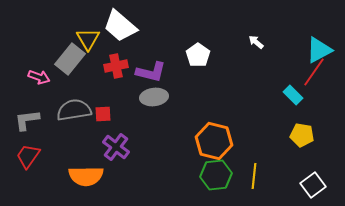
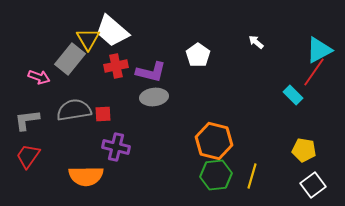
white trapezoid: moved 8 px left, 5 px down
yellow pentagon: moved 2 px right, 15 px down
purple cross: rotated 24 degrees counterclockwise
yellow line: moved 2 px left; rotated 10 degrees clockwise
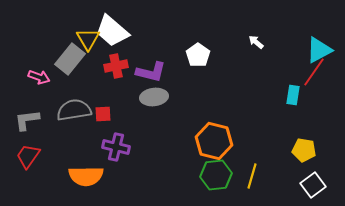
cyan rectangle: rotated 54 degrees clockwise
